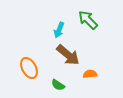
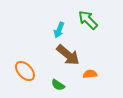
orange ellipse: moved 4 px left, 3 px down; rotated 15 degrees counterclockwise
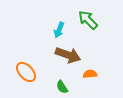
brown arrow: rotated 20 degrees counterclockwise
orange ellipse: moved 1 px right, 1 px down
green semicircle: moved 4 px right, 2 px down; rotated 24 degrees clockwise
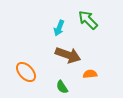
cyan arrow: moved 2 px up
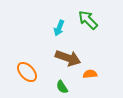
brown arrow: moved 3 px down
orange ellipse: moved 1 px right
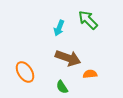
orange ellipse: moved 2 px left; rotated 10 degrees clockwise
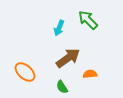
brown arrow: rotated 55 degrees counterclockwise
orange ellipse: rotated 15 degrees counterclockwise
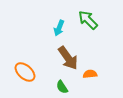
brown arrow: rotated 90 degrees clockwise
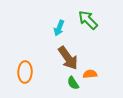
orange ellipse: rotated 50 degrees clockwise
green semicircle: moved 11 px right, 4 px up
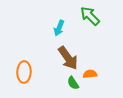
green arrow: moved 2 px right, 4 px up
orange ellipse: moved 1 px left
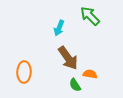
orange semicircle: rotated 16 degrees clockwise
green semicircle: moved 2 px right, 2 px down
